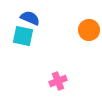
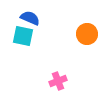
orange circle: moved 2 px left, 4 px down
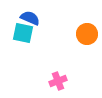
cyan square: moved 3 px up
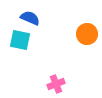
cyan square: moved 3 px left, 7 px down
pink cross: moved 2 px left, 3 px down
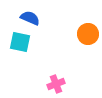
orange circle: moved 1 px right
cyan square: moved 2 px down
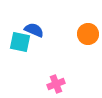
blue semicircle: moved 4 px right, 12 px down
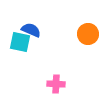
blue semicircle: moved 3 px left
pink cross: rotated 24 degrees clockwise
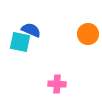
pink cross: moved 1 px right
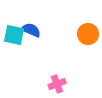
cyan square: moved 6 px left, 7 px up
pink cross: rotated 24 degrees counterclockwise
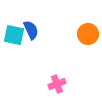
blue semicircle: rotated 42 degrees clockwise
